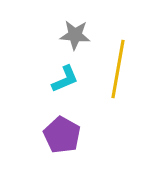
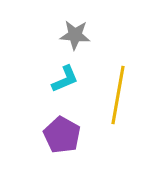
yellow line: moved 26 px down
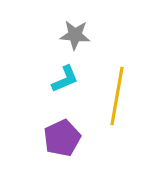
yellow line: moved 1 px left, 1 px down
purple pentagon: moved 3 px down; rotated 18 degrees clockwise
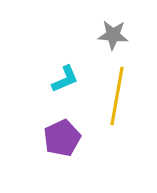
gray star: moved 38 px right
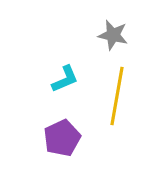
gray star: rotated 8 degrees clockwise
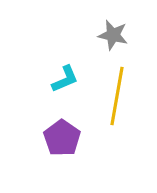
purple pentagon: rotated 12 degrees counterclockwise
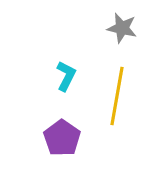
gray star: moved 9 px right, 7 px up
cyan L-shape: moved 1 px right, 3 px up; rotated 40 degrees counterclockwise
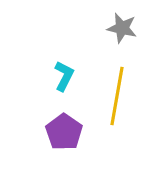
cyan L-shape: moved 2 px left
purple pentagon: moved 2 px right, 6 px up
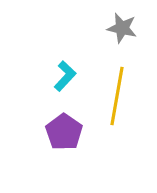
cyan L-shape: moved 1 px right; rotated 16 degrees clockwise
